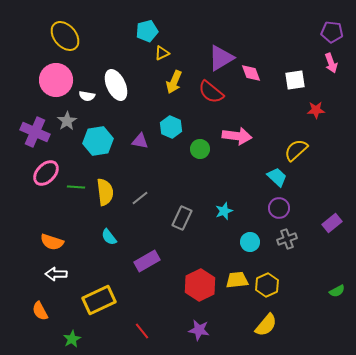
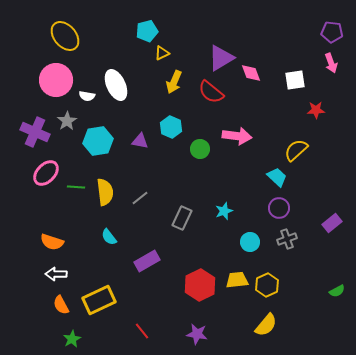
orange semicircle at (40, 311): moved 21 px right, 6 px up
purple star at (199, 330): moved 2 px left, 4 px down
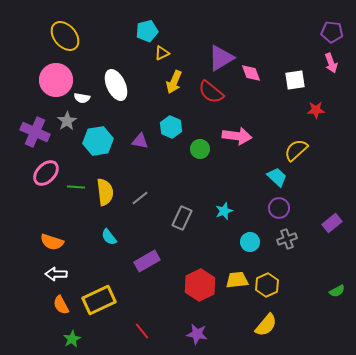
white semicircle at (87, 96): moved 5 px left, 2 px down
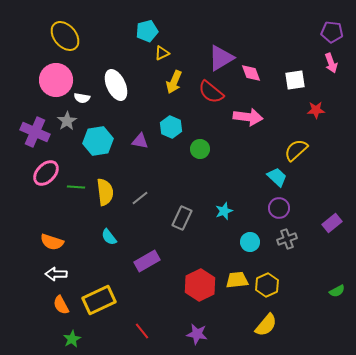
pink arrow at (237, 136): moved 11 px right, 19 px up
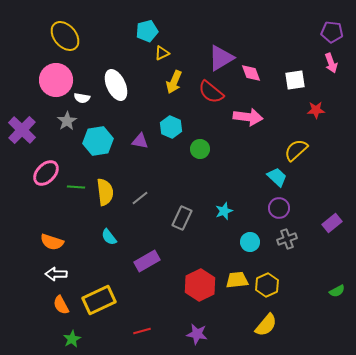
purple cross at (35, 132): moved 13 px left, 2 px up; rotated 20 degrees clockwise
red line at (142, 331): rotated 66 degrees counterclockwise
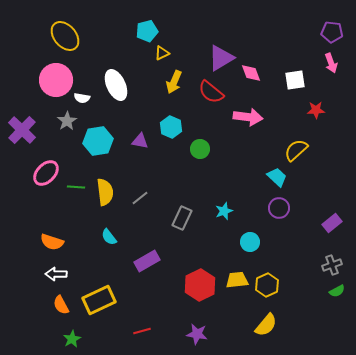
gray cross at (287, 239): moved 45 px right, 26 px down
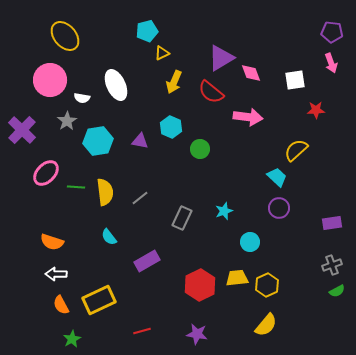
pink circle at (56, 80): moved 6 px left
purple rectangle at (332, 223): rotated 30 degrees clockwise
yellow trapezoid at (237, 280): moved 2 px up
